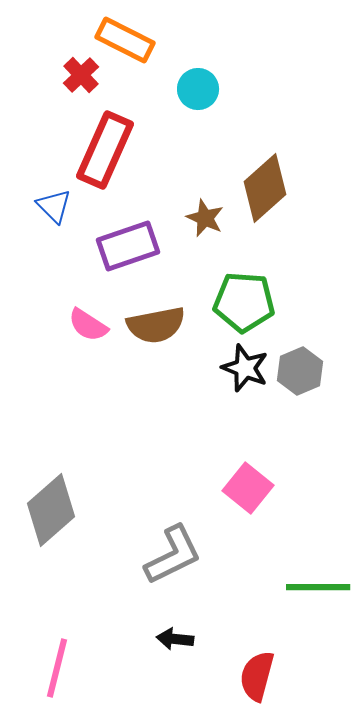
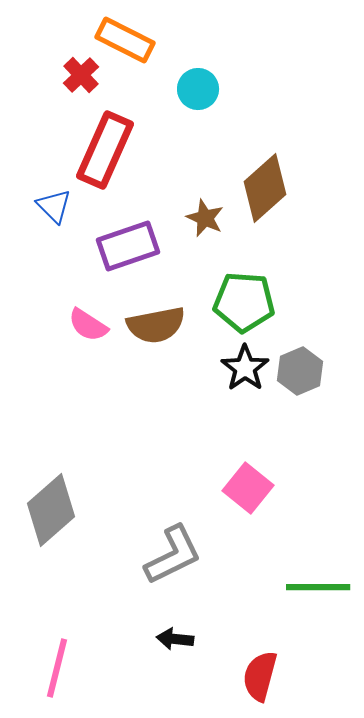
black star: rotated 15 degrees clockwise
red semicircle: moved 3 px right
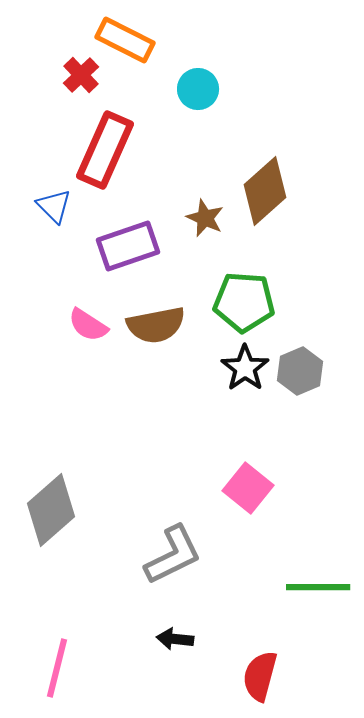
brown diamond: moved 3 px down
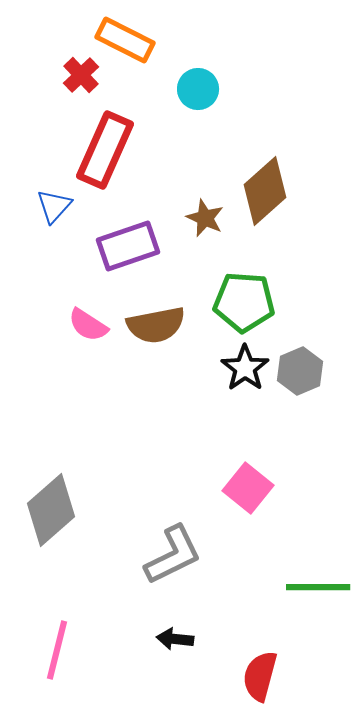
blue triangle: rotated 27 degrees clockwise
pink line: moved 18 px up
